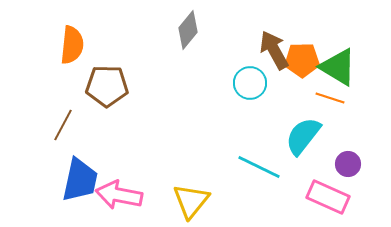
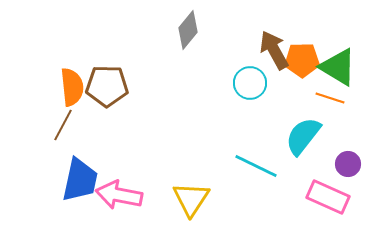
orange semicircle: moved 42 px down; rotated 12 degrees counterclockwise
cyan line: moved 3 px left, 1 px up
yellow triangle: moved 2 px up; rotated 6 degrees counterclockwise
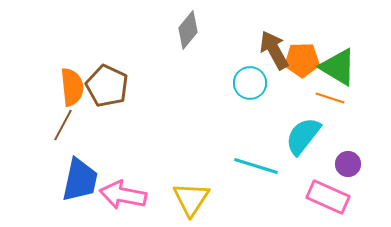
brown pentagon: rotated 24 degrees clockwise
cyan line: rotated 9 degrees counterclockwise
pink arrow: moved 4 px right
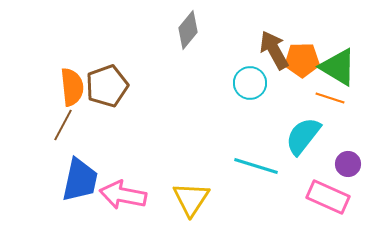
brown pentagon: rotated 27 degrees clockwise
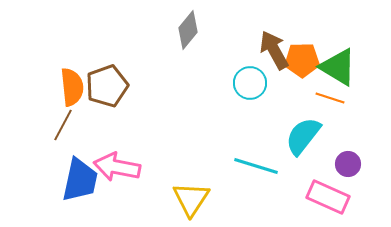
pink arrow: moved 6 px left, 28 px up
